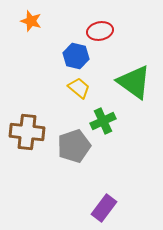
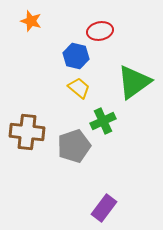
green triangle: rotated 48 degrees clockwise
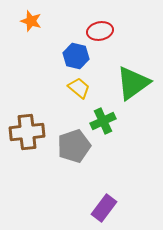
green triangle: moved 1 px left, 1 px down
brown cross: rotated 12 degrees counterclockwise
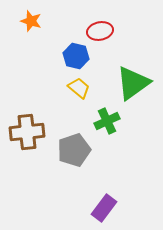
green cross: moved 4 px right
gray pentagon: moved 4 px down
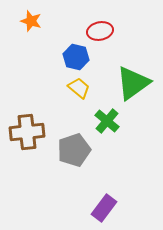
blue hexagon: moved 1 px down
green cross: rotated 25 degrees counterclockwise
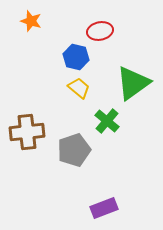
purple rectangle: rotated 32 degrees clockwise
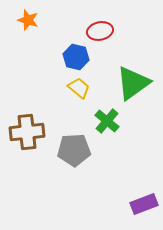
orange star: moved 3 px left, 1 px up
gray pentagon: rotated 16 degrees clockwise
purple rectangle: moved 40 px right, 4 px up
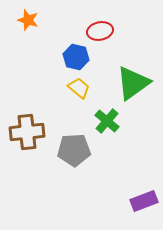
purple rectangle: moved 3 px up
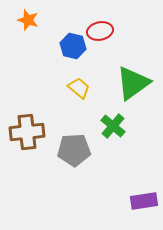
blue hexagon: moved 3 px left, 11 px up
green cross: moved 6 px right, 5 px down
purple rectangle: rotated 12 degrees clockwise
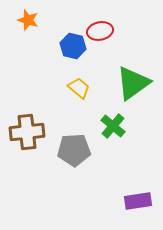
purple rectangle: moved 6 px left
